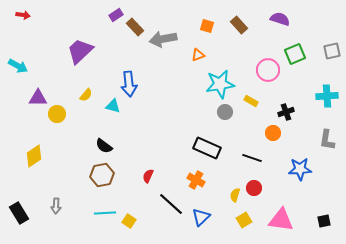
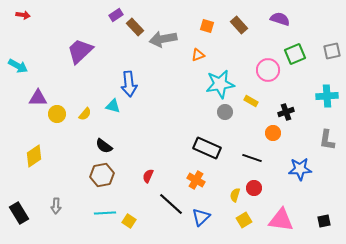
yellow semicircle at (86, 95): moved 1 px left, 19 px down
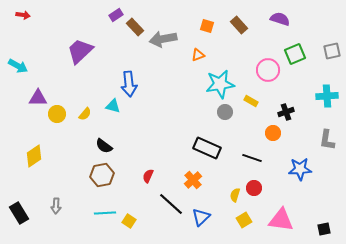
orange cross at (196, 180): moved 3 px left; rotated 18 degrees clockwise
black square at (324, 221): moved 8 px down
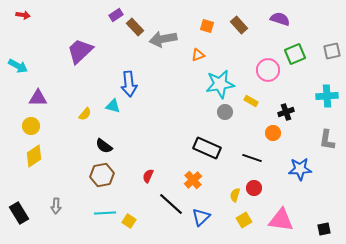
yellow circle at (57, 114): moved 26 px left, 12 px down
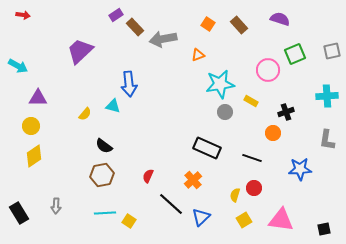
orange square at (207, 26): moved 1 px right, 2 px up; rotated 16 degrees clockwise
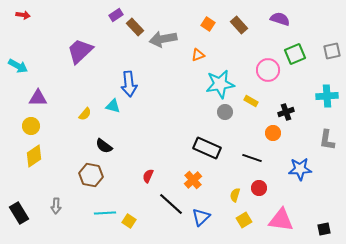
brown hexagon at (102, 175): moved 11 px left; rotated 20 degrees clockwise
red circle at (254, 188): moved 5 px right
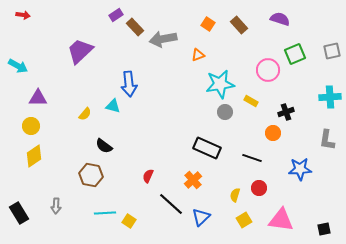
cyan cross at (327, 96): moved 3 px right, 1 px down
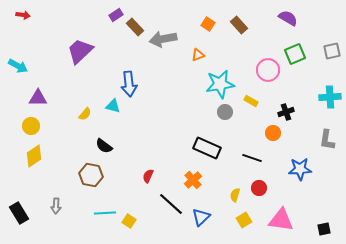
purple semicircle at (280, 19): moved 8 px right, 1 px up; rotated 12 degrees clockwise
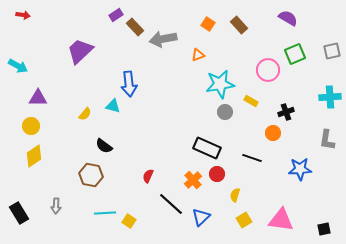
red circle at (259, 188): moved 42 px left, 14 px up
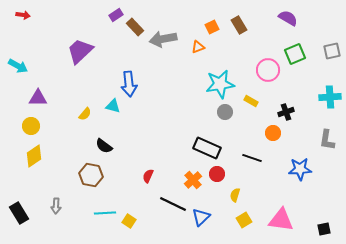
orange square at (208, 24): moved 4 px right, 3 px down; rotated 32 degrees clockwise
brown rectangle at (239, 25): rotated 12 degrees clockwise
orange triangle at (198, 55): moved 8 px up
black line at (171, 204): moved 2 px right; rotated 16 degrees counterclockwise
